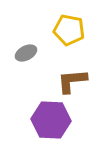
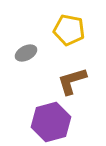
brown L-shape: rotated 12 degrees counterclockwise
purple hexagon: moved 2 px down; rotated 18 degrees counterclockwise
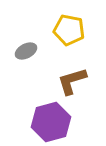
gray ellipse: moved 2 px up
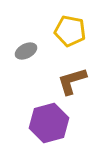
yellow pentagon: moved 1 px right, 1 px down
purple hexagon: moved 2 px left, 1 px down
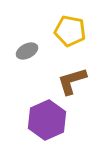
gray ellipse: moved 1 px right
purple hexagon: moved 2 px left, 3 px up; rotated 9 degrees counterclockwise
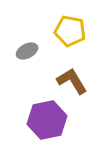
brown L-shape: rotated 76 degrees clockwise
purple hexagon: rotated 12 degrees clockwise
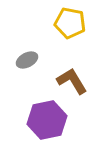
yellow pentagon: moved 8 px up
gray ellipse: moved 9 px down
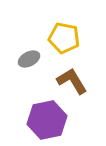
yellow pentagon: moved 6 px left, 15 px down
gray ellipse: moved 2 px right, 1 px up
